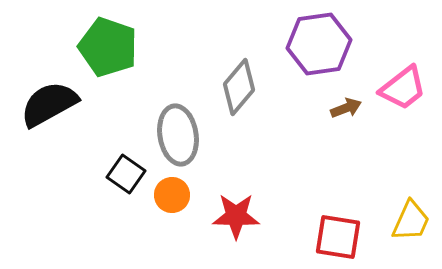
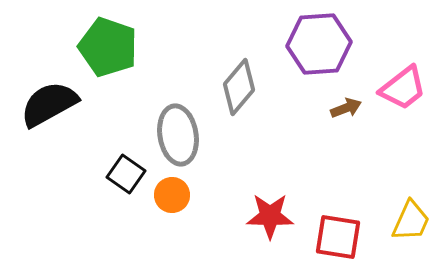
purple hexagon: rotated 4 degrees clockwise
red star: moved 34 px right
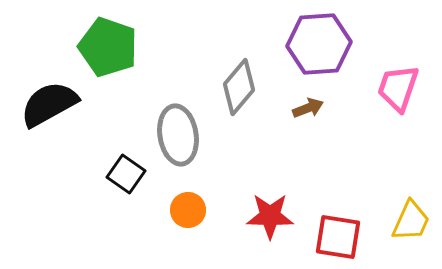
pink trapezoid: moved 5 px left; rotated 147 degrees clockwise
brown arrow: moved 38 px left
orange circle: moved 16 px right, 15 px down
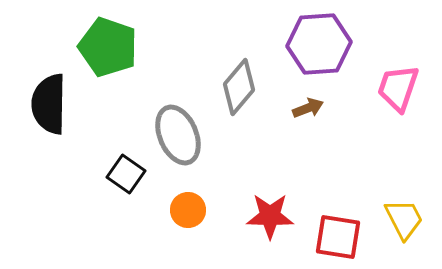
black semicircle: rotated 60 degrees counterclockwise
gray ellipse: rotated 14 degrees counterclockwise
yellow trapezoid: moved 7 px left, 2 px up; rotated 51 degrees counterclockwise
